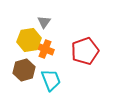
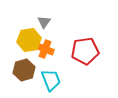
red pentagon: rotated 12 degrees clockwise
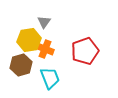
red pentagon: rotated 12 degrees counterclockwise
brown hexagon: moved 3 px left, 5 px up
cyan trapezoid: moved 1 px left, 2 px up
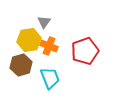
orange cross: moved 4 px right, 3 px up
